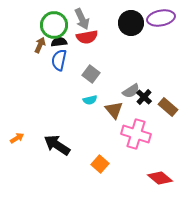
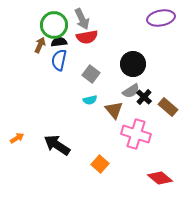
black circle: moved 2 px right, 41 px down
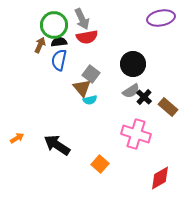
brown triangle: moved 32 px left, 22 px up
red diamond: rotated 70 degrees counterclockwise
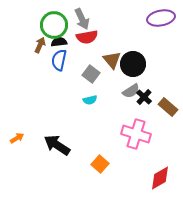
brown triangle: moved 30 px right, 28 px up
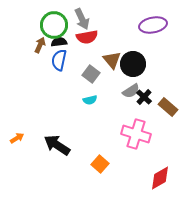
purple ellipse: moved 8 px left, 7 px down
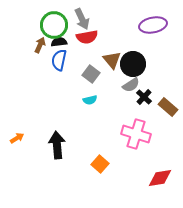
gray semicircle: moved 6 px up
black arrow: rotated 52 degrees clockwise
red diamond: rotated 20 degrees clockwise
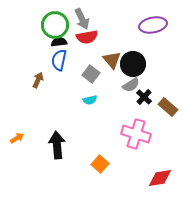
green circle: moved 1 px right
brown arrow: moved 2 px left, 35 px down
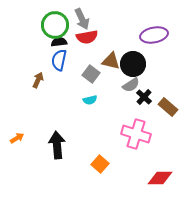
purple ellipse: moved 1 px right, 10 px down
brown triangle: moved 1 px left, 1 px down; rotated 36 degrees counterclockwise
red diamond: rotated 10 degrees clockwise
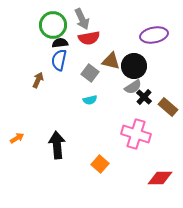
green circle: moved 2 px left
red semicircle: moved 2 px right, 1 px down
black semicircle: moved 1 px right, 1 px down
black circle: moved 1 px right, 2 px down
gray square: moved 1 px left, 1 px up
gray semicircle: moved 2 px right, 2 px down
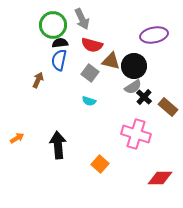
red semicircle: moved 3 px right, 7 px down; rotated 25 degrees clockwise
cyan semicircle: moved 1 px left, 1 px down; rotated 32 degrees clockwise
black arrow: moved 1 px right
